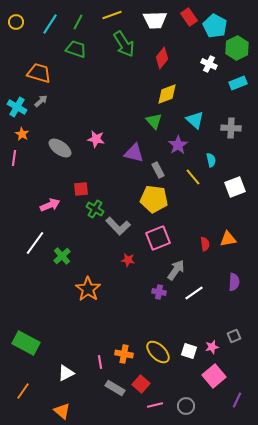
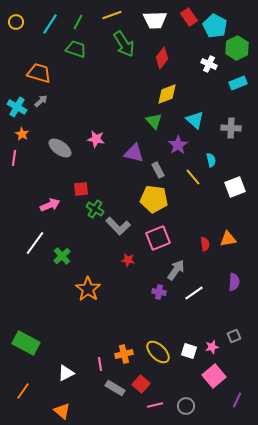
orange cross at (124, 354): rotated 24 degrees counterclockwise
pink line at (100, 362): moved 2 px down
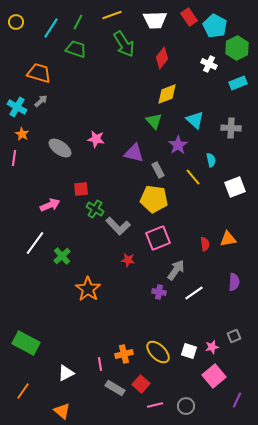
cyan line at (50, 24): moved 1 px right, 4 px down
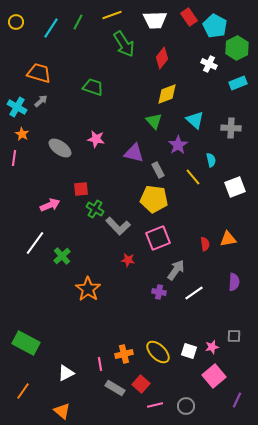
green trapezoid at (76, 49): moved 17 px right, 38 px down
gray square at (234, 336): rotated 24 degrees clockwise
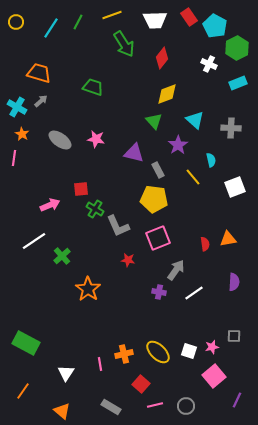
gray ellipse at (60, 148): moved 8 px up
gray L-shape at (118, 226): rotated 20 degrees clockwise
white line at (35, 243): moved 1 px left, 2 px up; rotated 20 degrees clockwise
white triangle at (66, 373): rotated 30 degrees counterclockwise
gray rectangle at (115, 388): moved 4 px left, 19 px down
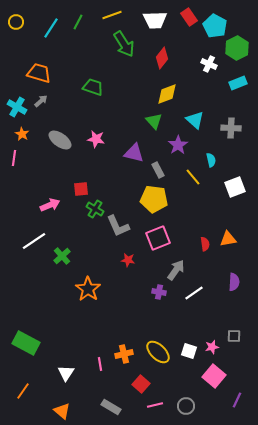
pink square at (214, 376): rotated 10 degrees counterclockwise
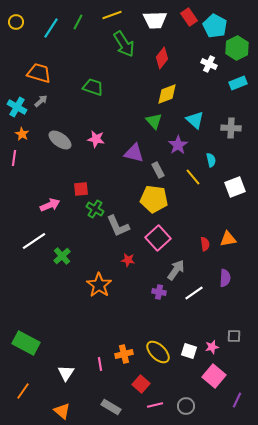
pink square at (158, 238): rotated 20 degrees counterclockwise
purple semicircle at (234, 282): moved 9 px left, 4 px up
orange star at (88, 289): moved 11 px right, 4 px up
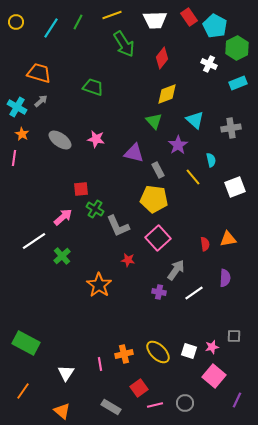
gray cross at (231, 128): rotated 12 degrees counterclockwise
pink arrow at (50, 205): moved 13 px right, 12 px down; rotated 18 degrees counterclockwise
red square at (141, 384): moved 2 px left, 4 px down; rotated 12 degrees clockwise
gray circle at (186, 406): moved 1 px left, 3 px up
